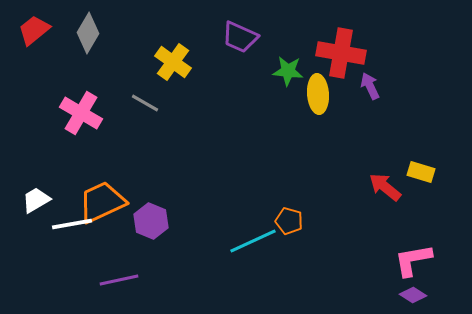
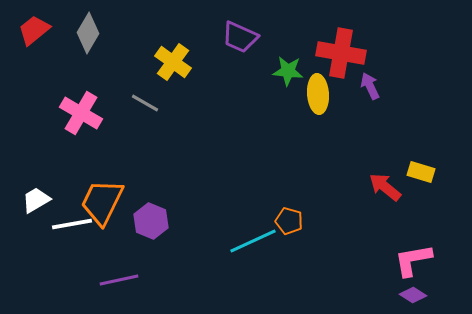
orange trapezoid: rotated 39 degrees counterclockwise
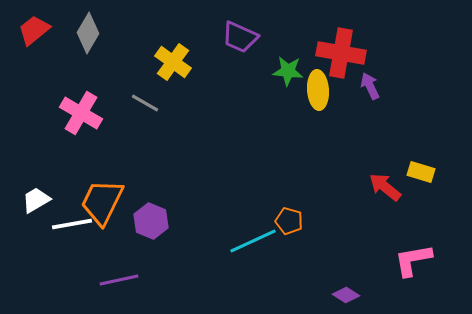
yellow ellipse: moved 4 px up
purple diamond: moved 67 px left
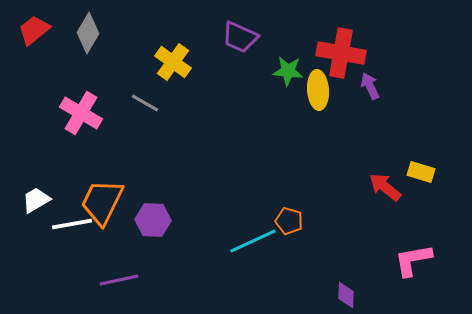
purple hexagon: moved 2 px right, 1 px up; rotated 20 degrees counterclockwise
purple diamond: rotated 60 degrees clockwise
